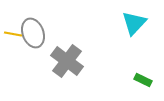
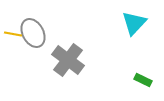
gray ellipse: rotated 8 degrees counterclockwise
gray cross: moved 1 px right, 1 px up
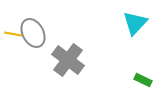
cyan triangle: moved 1 px right
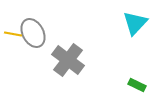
green rectangle: moved 6 px left, 5 px down
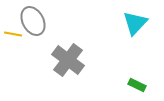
gray ellipse: moved 12 px up
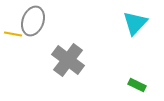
gray ellipse: rotated 48 degrees clockwise
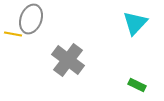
gray ellipse: moved 2 px left, 2 px up
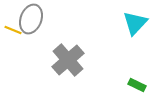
yellow line: moved 4 px up; rotated 12 degrees clockwise
gray cross: rotated 12 degrees clockwise
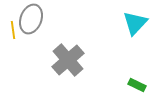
yellow line: rotated 60 degrees clockwise
